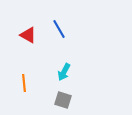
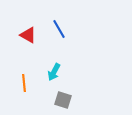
cyan arrow: moved 10 px left
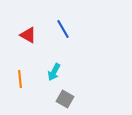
blue line: moved 4 px right
orange line: moved 4 px left, 4 px up
gray square: moved 2 px right, 1 px up; rotated 12 degrees clockwise
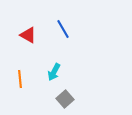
gray square: rotated 18 degrees clockwise
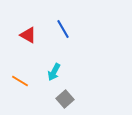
orange line: moved 2 px down; rotated 54 degrees counterclockwise
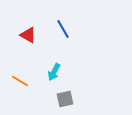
gray square: rotated 30 degrees clockwise
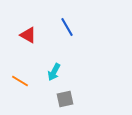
blue line: moved 4 px right, 2 px up
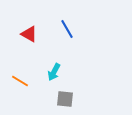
blue line: moved 2 px down
red triangle: moved 1 px right, 1 px up
gray square: rotated 18 degrees clockwise
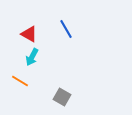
blue line: moved 1 px left
cyan arrow: moved 22 px left, 15 px up
gray square: moved 3 px left, 2 px up; rotated 24 degrees clockwise
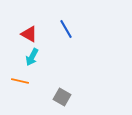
orange line: rotated 18 degrees counterclockwise
